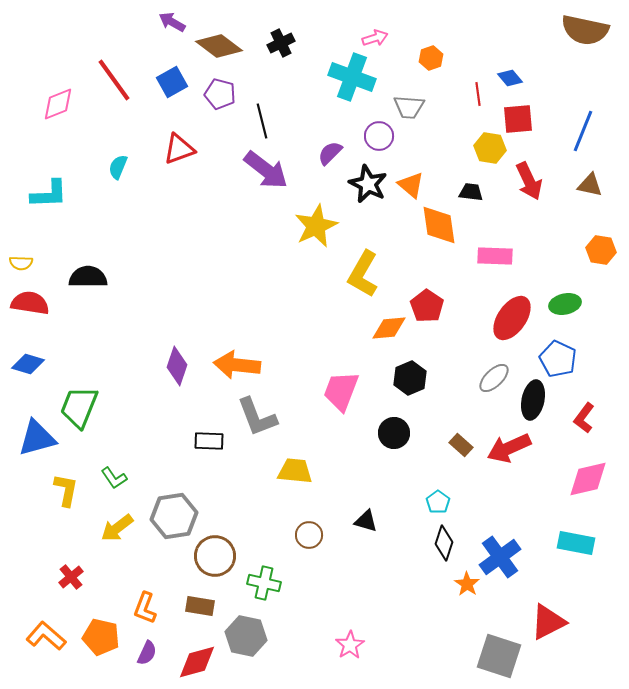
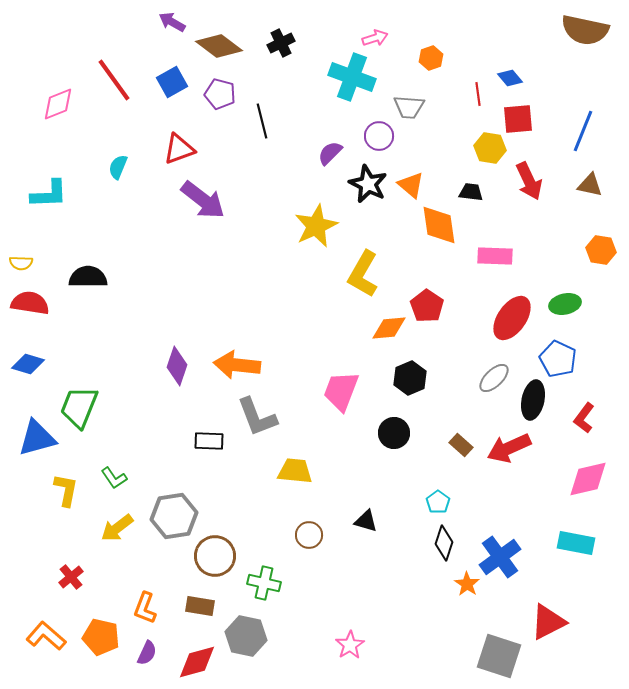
purple arrow at (266, 170): moved 63 px left, 30 px down
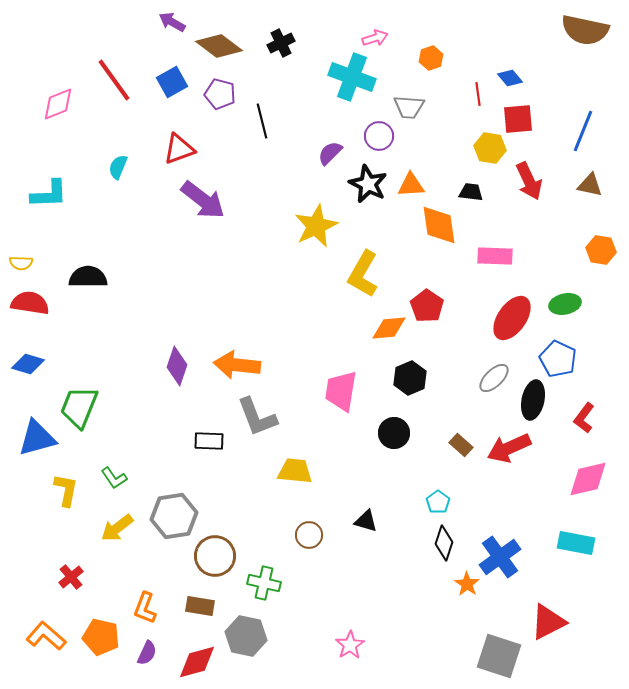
orange triangle at (411, 185): rotated 44 degrees counterclockwise
pink trapezoid at (341, 391): rotated 12 degrees counterclockwise
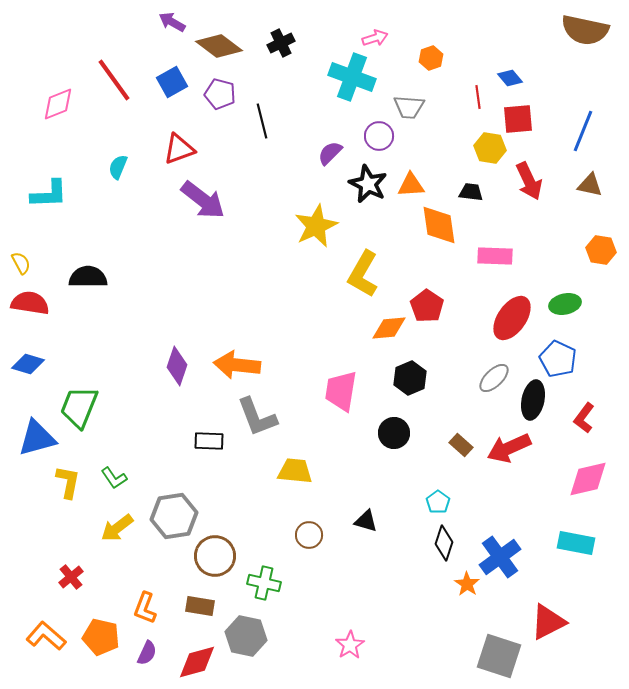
red line at (478, 94): moved 3 px down
yellow semicircle at (21, 263): rotated 120 degrees counterclockwise
yellow L-shape at (66, 490): moved 2 px right, 8 px up
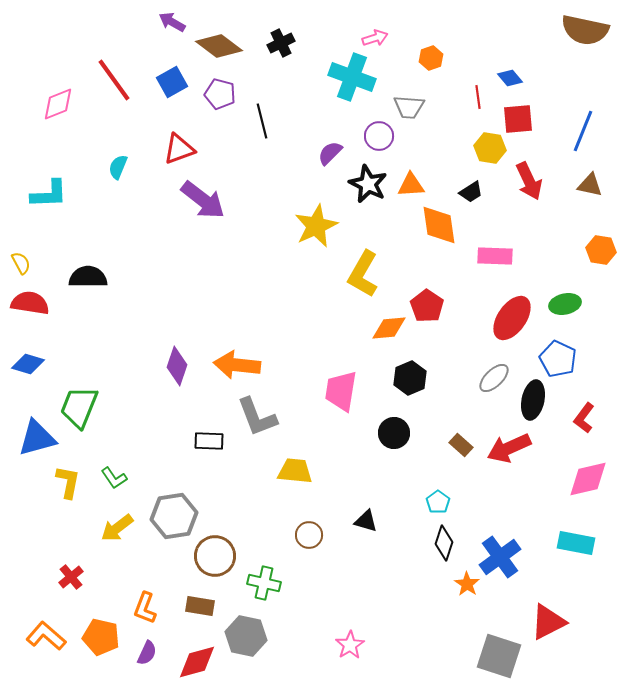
black trapezoid at (471, 192): rotated 140 degrees clockwise
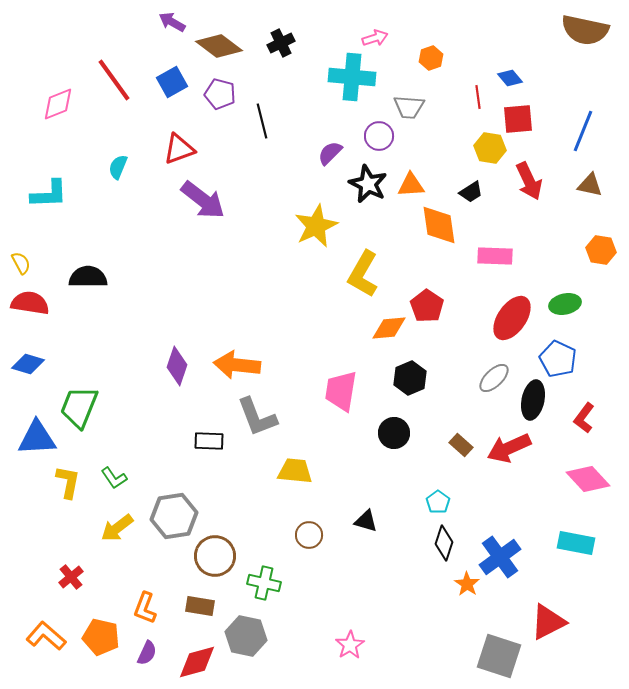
cyan cross at (352, 77): rotated 15 degrees counterclockwise
blue triangle at (37, 438): rotated 12 degrees clockwise
pink diamond at (588, 479): rotated 60 degrees clockwise
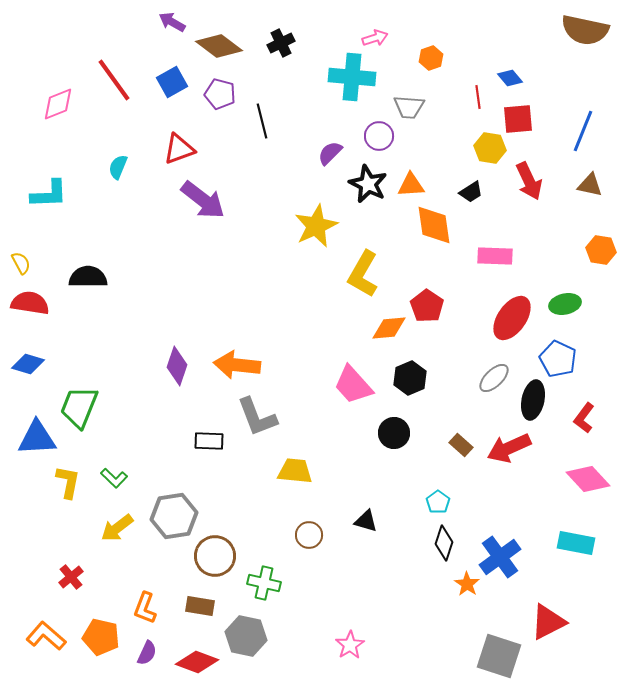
orange diamond at (439, 225): moved 5 px left
pink trapezoid at (341, 391): moved 12 px right, 6 px up; rotated 51 degrees counterclockwise
green L-shape at (114, 478): rotated 12 degrees counterclockwise
red diamond at (197, 662): rotated 36 degrees clockwise
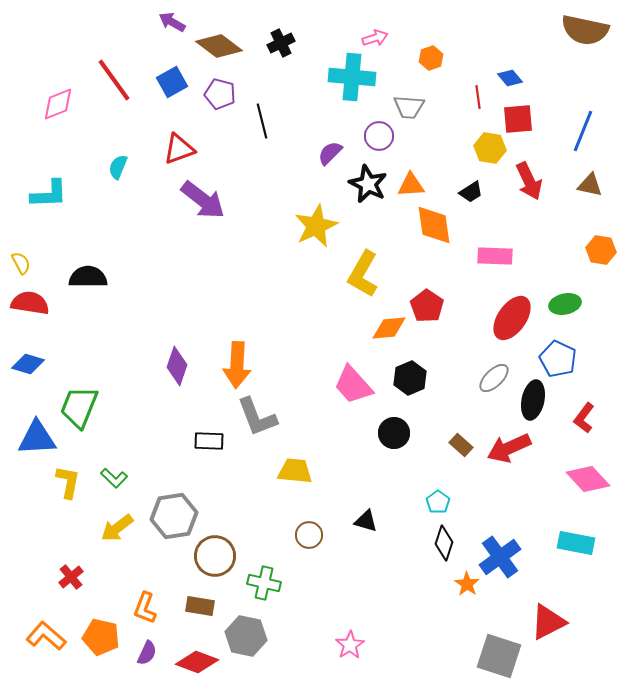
orange arrow at (237, 365): rotated 93 degrees counterclockwise
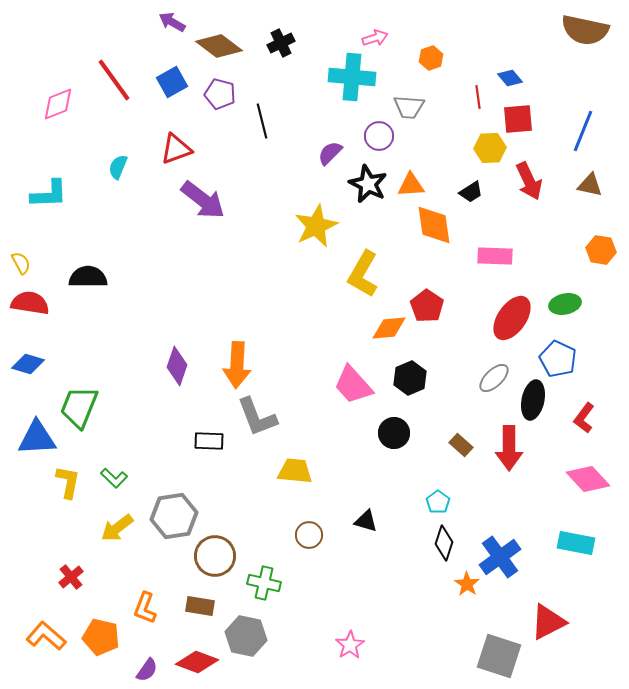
yellow hexagon at (490, 148): rotated 12 degrees counterclockwise
red triangle at (179, 149): moved 3 px left
red arrow at (509, 448): rotated 66 degrees counterclockwise
purple semicircle at (147, 653): moved 17 px down; rotated 10 degrees clockwise
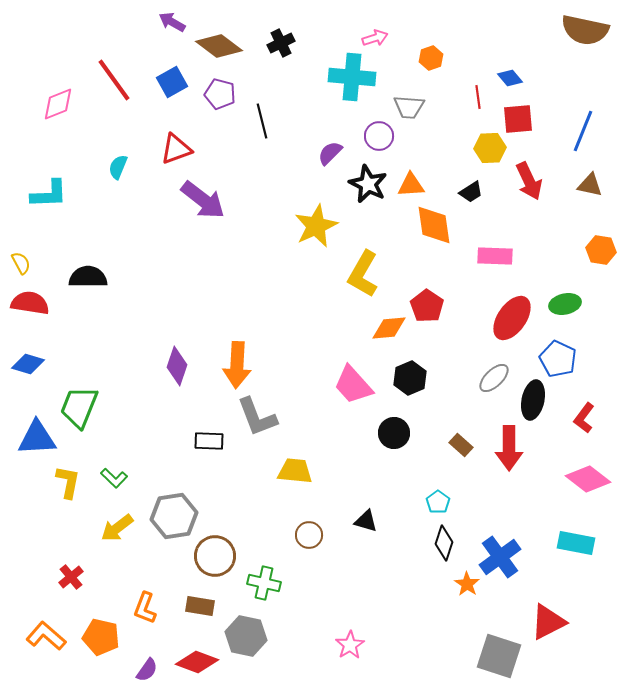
pink diamond at (588, 479): rotated 9 degrees counterclockwise
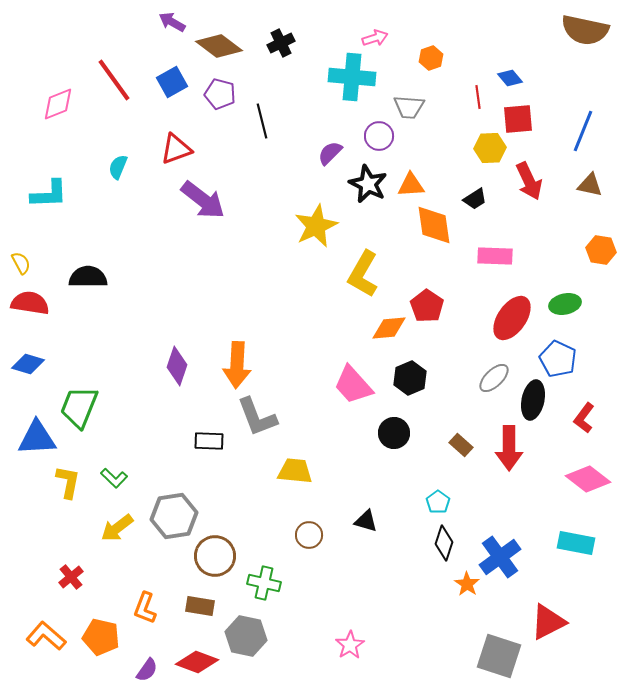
black trapezoid at (471, 192): moved 4 px right, 7 px down
